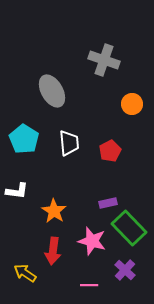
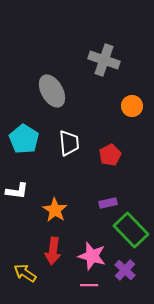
orange circle: moved 2 px down
red pentagon: moved 4 px down
orange star: moved 1 px right, 1 px up
green rectangle: moved 2 px right, 2 px down
pink star: moved 15 px down
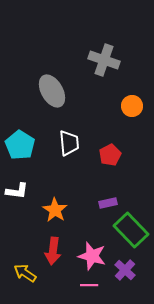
cyan pentagon: moved 4 px left, 6 px down
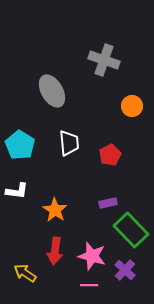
red arrow: moved 2 px right
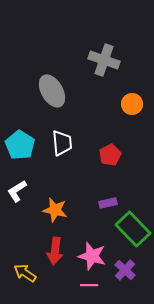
orange circle: moved 2 px up
white trapezoid: moved 7 px left
white L-shape: rotated 140 degrees clockwise
orange star: rotated 20 degrees counterclockwise
green rectangle: moved 2 px right, 1 px up
